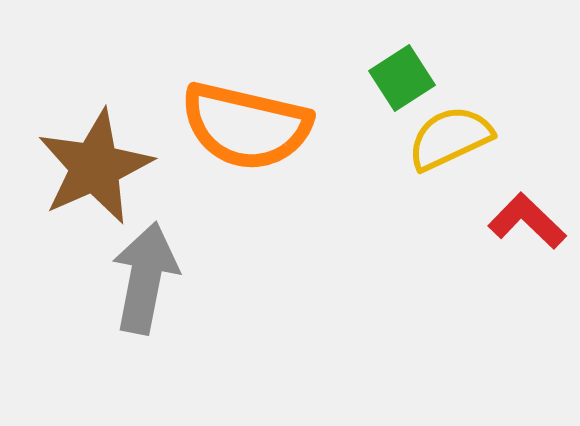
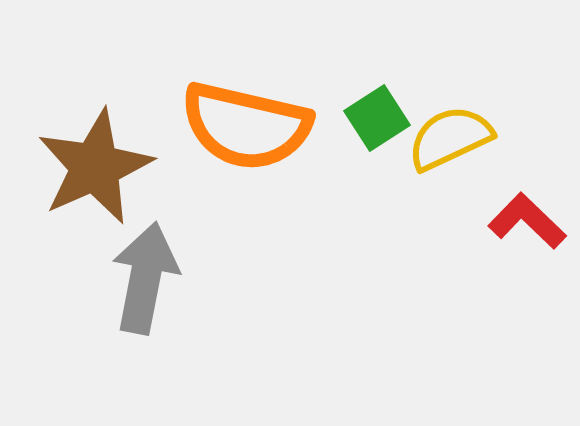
green square: moved 25 px left, 40 px down
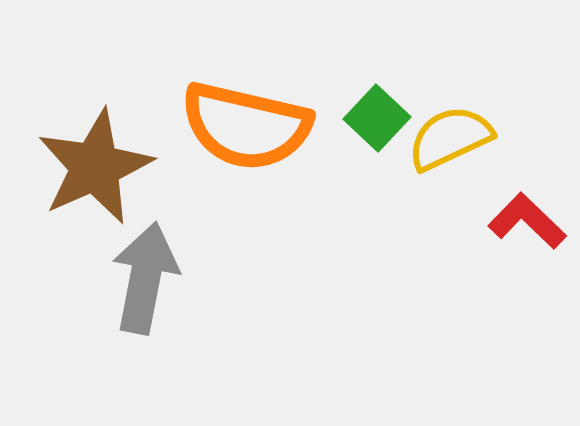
green square: rotated 14 degrees counterclockwise
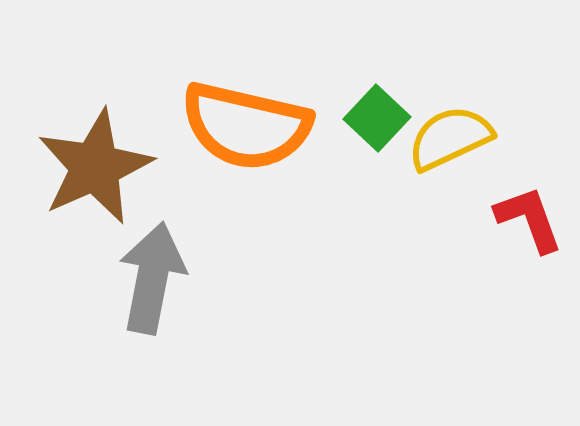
red L-shape: moved 2 px right, 2 px up; rotated 26 degrees clockwise
gray arrow: moved 7 px right
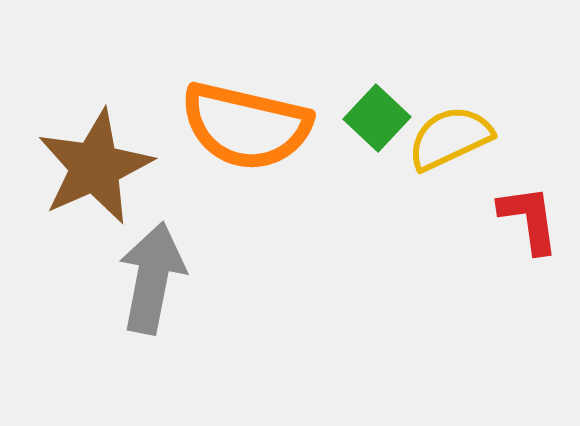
red L-shape: rotated 12 degrees clockwise
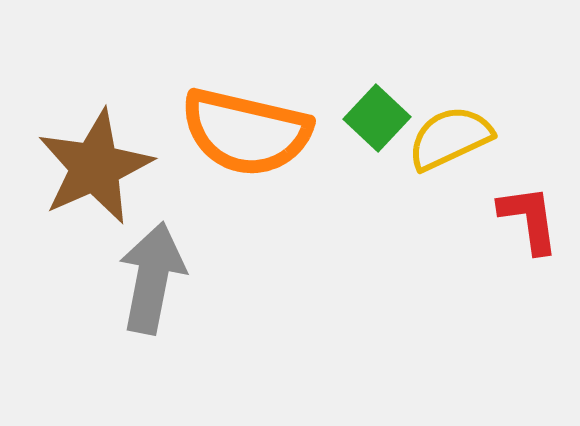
orange semicircle: moved 6 px down
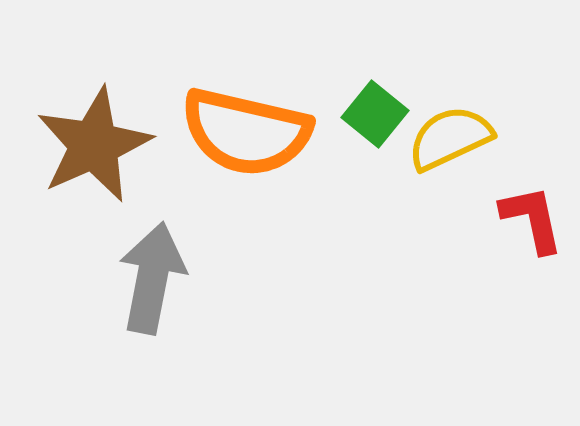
green square: moved 2 px left, 4 px up; rotated 4 degrees counterclockwise
brown star: moved 1 px left, 22 px up
red L-shape: moved 3 px right; rotated 4 degrees counterclockwise
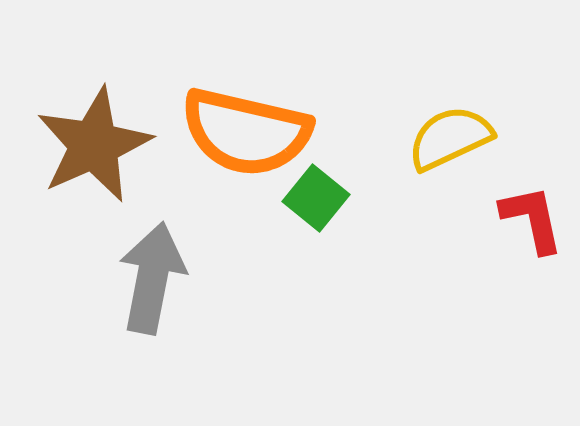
green square: moved 59 px left, 84 px down
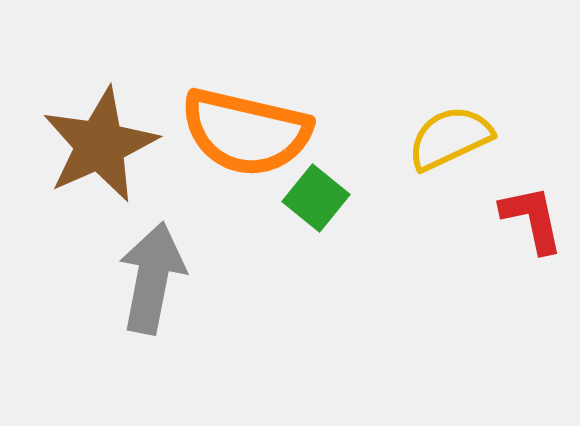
brown star: moved 6 px right
